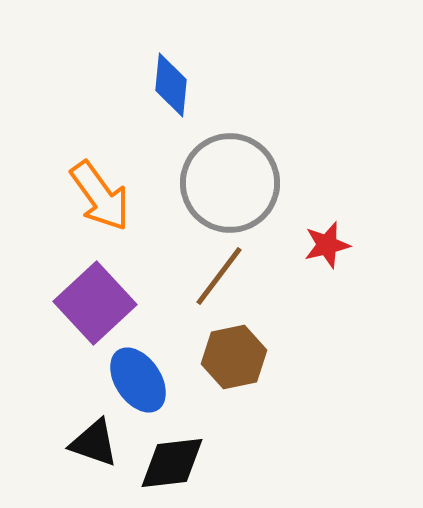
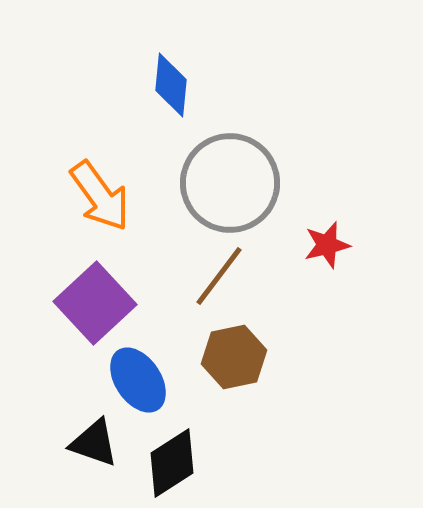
black diamond: rotated 26 degrees counterclockwise
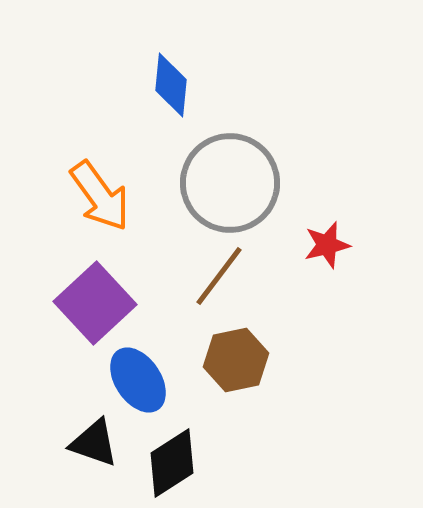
brown hexagon: moved 2 px right, 3 px down
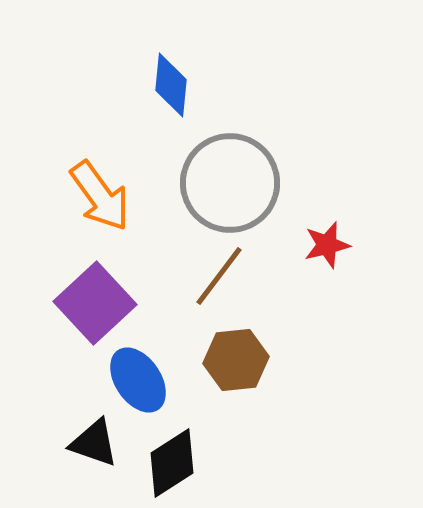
brown hexagon: rotated 6 degrees clockwise
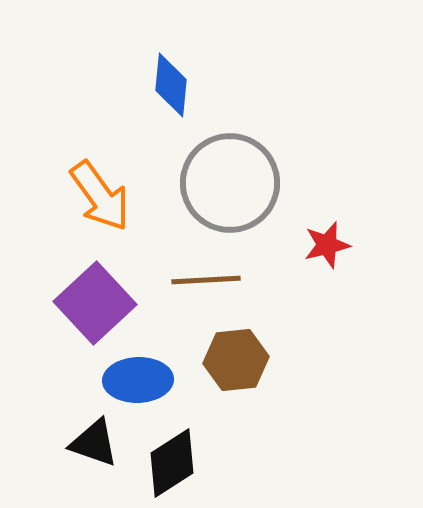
brown line: moved 13 px left, 4 px down; rotated 50 degrees clockwise
blue ellipse: rotated 58 degrees counterclockwise
